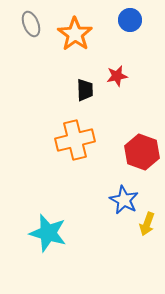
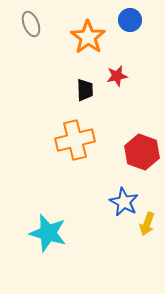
orange star: moved 13 px right, 3 px down
blue star: moved 2 px down
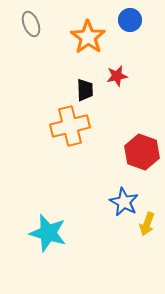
orange cross: moved 5 px left, 14 px up
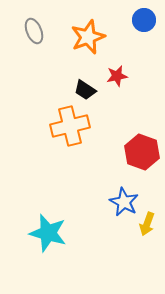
blue circle: moved 14 px right
gray ellipse: moved 3 px right, 7 px down
orange star: rotated 16 degrees clockwise
black trapezoid: rotated 125 degrees clockwise
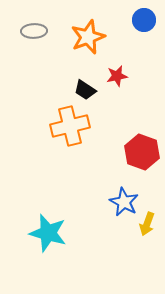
gray ellipse: rotated 70 degrees counterclockwise
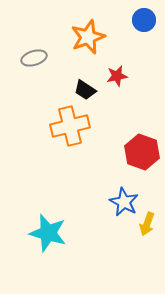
gray ellipse: moved 27 px down; rotated 15 degrees counterclockwise
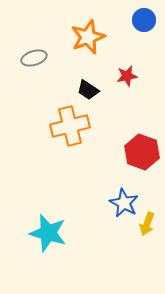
red star: moved 10 px right
black trapezoid: moved 3 px right
blue star: moved 1 px down
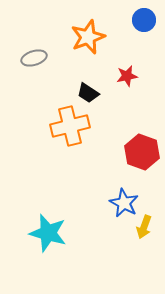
black trapezoid: moved 3 px down
yellow arrow: moved 3 px left, 3 px down
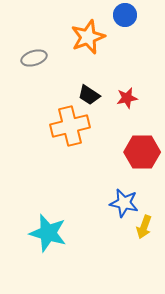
blue circle: moved 19 px left, 5 px up
red star: moved 22 px down
black trapezoid: moved 1 px right, 2 px down
red hexagon: rotated 20 degrees counterclockwise
blue star: rotated 16 degrees counterclockwise
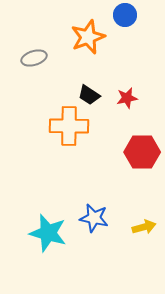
orange cross: moved 1 px left; rotated 15 degrees clockwise
blue star: moved 30 px left, 15 px down
yellow arrow: rotated 125 degrees counterclockwise
